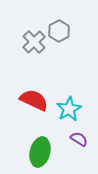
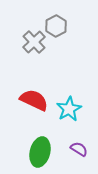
gray hexagon: moved 3 px left, 5 px up
purple semicircle: moved 10 px down
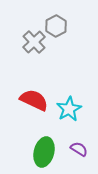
green ellipse: moved 4 px right
